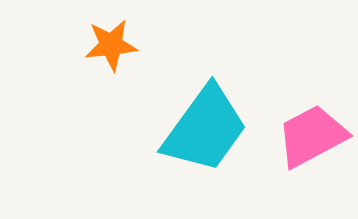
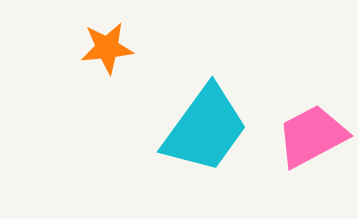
orange star: moved 4 px left, 3 px down
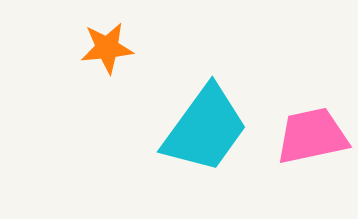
pink trapezoid: rotated 16 degrees clockwise
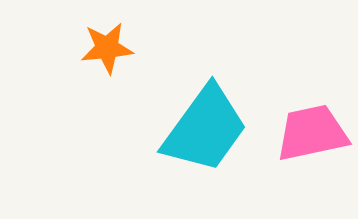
pink trapezoid: moved 3 px up
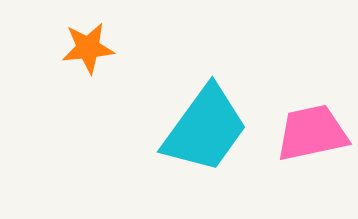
orange star: moved 19 px left
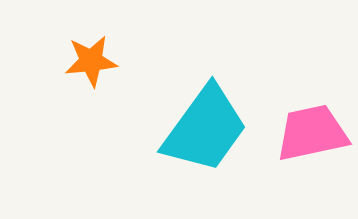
orange star: moved 3 px right, 13 px down
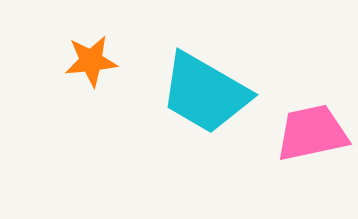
cyan trapezoid: moved 36 px up; rotated 84 degrees clockwise
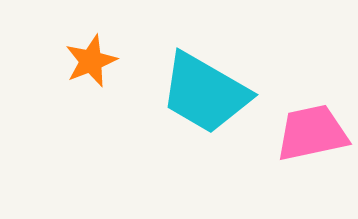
orange star: rotated 16 degrees counterclockwise
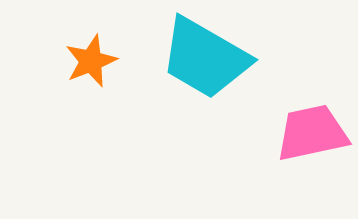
cyan trapezoid: moved 35 px up
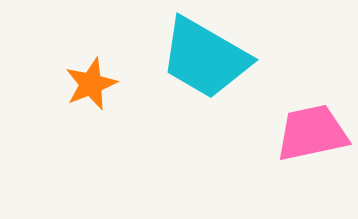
orange star: moved 23 px down
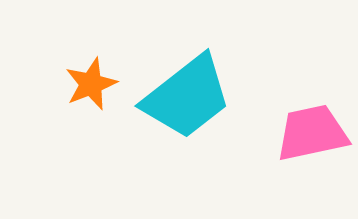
cyan trapezoid: moved 18 px left, 39 px down; rotated 68 degrees counterclockwise
